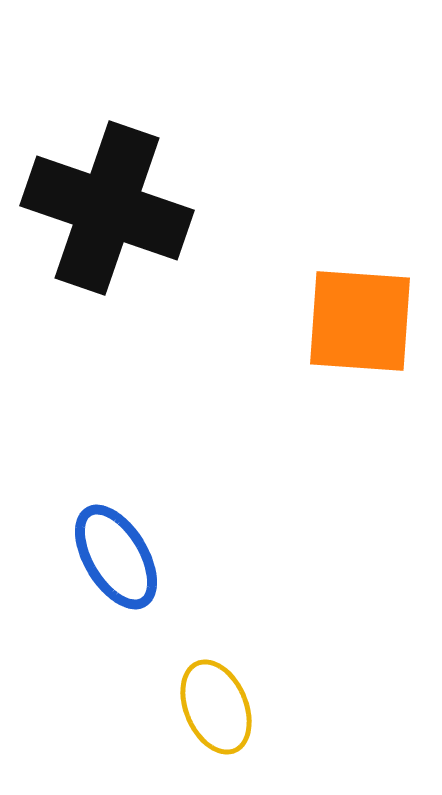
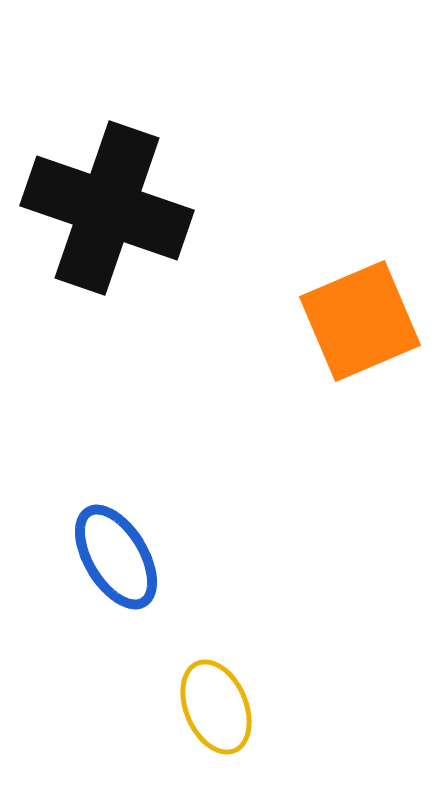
orange square: rotated 27 degrees counterclockwise
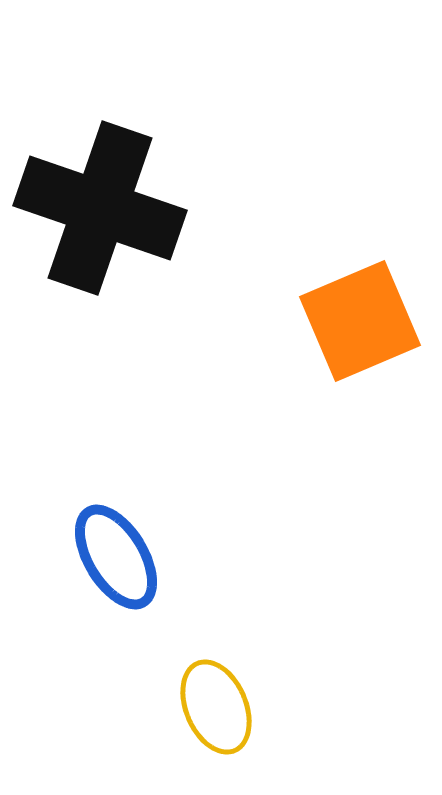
black cross: moved 7 px left
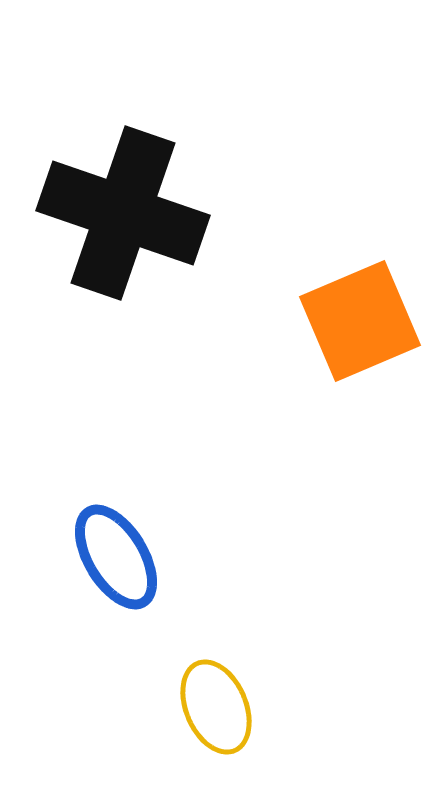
black cross: moved 23 px right, 5 px down
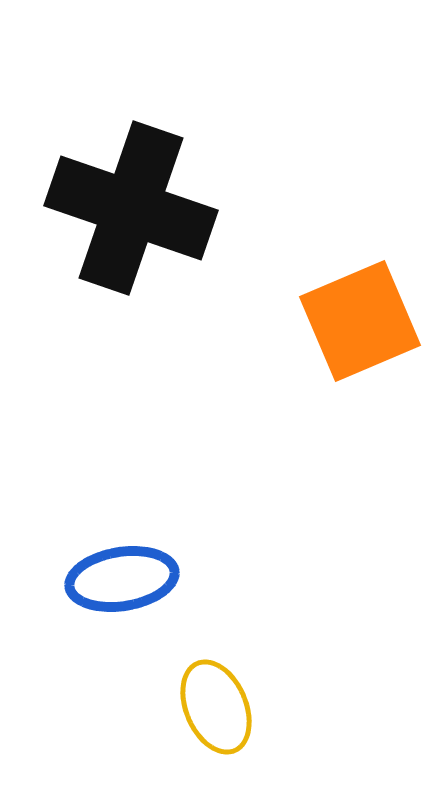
black cross: moved 8 px right, 5 px up
blue ellipse: moved 6 px right, 22 px down; rotated 68 degrees counterclockwise
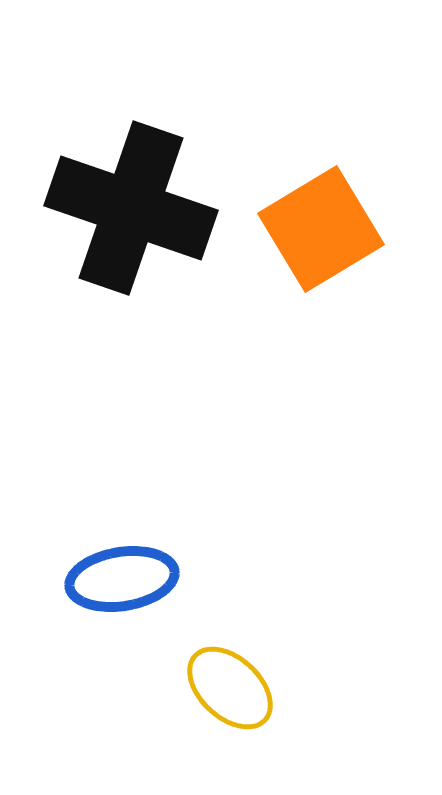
orange square: moved 39 px left, 92 px up; rotated 8 degrees counterclockwise
yellow ellipse: moved 14 px right, 19 px up; rotated 24 degrees counterclockwise
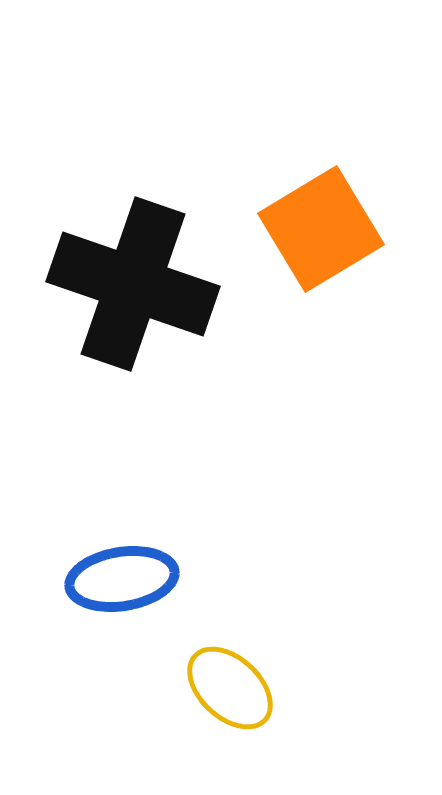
black cross: moved 2 px right, 76 px down
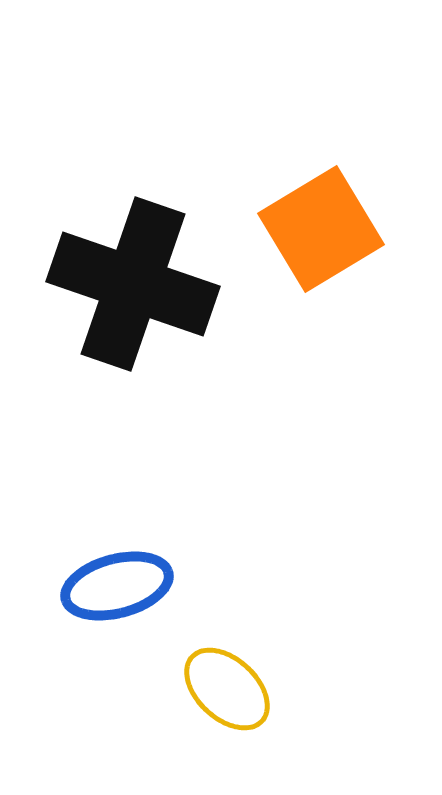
blue ellipse: moved 5 px left, 7 px down; rotated 6 degrees counterclockwise
yellow ellipse: moved 3 px left, 1 px down
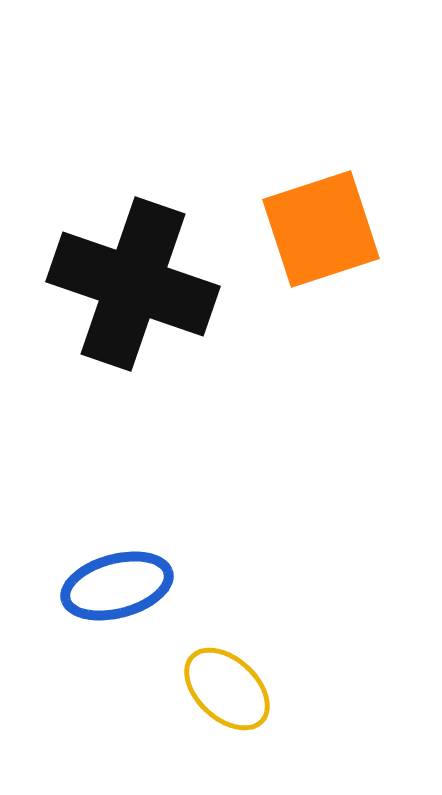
orange square: rotated 13 degrees clockwise
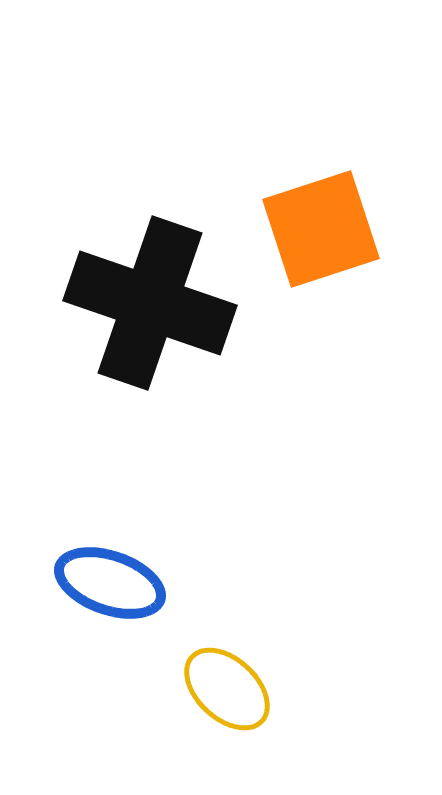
black cross: moved 17 px right, 19 px down
blue ellipse: moved 7 px left, 3 px up; rotated 34 degrees clockwise
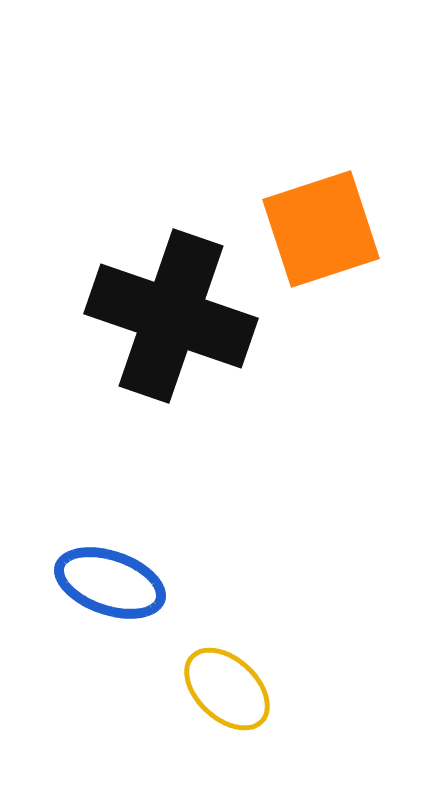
black cross: moved 21 px right, 13 px down
